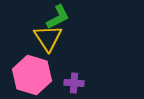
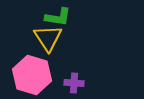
green L-shape: rotated 36 degrees clockwise
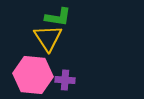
pink hexagon: moved 1 px right; rotated 12 degrees counterclockwise
purple cross: moved 9 px left, 3 px up
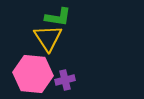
pink hexagon: moved 1 px up
purple cross: rotated 18 degrees counterclockwise
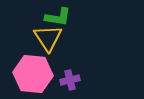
purple cross: moved 5 px right
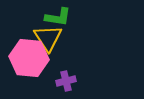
pink hexagon: moved 4 px left, 16 px up
purple cross: moved 4 px left, 1 px down
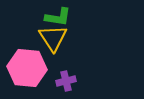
yellow triangle: moved 5 px right
pink hexagon: moved 2 px left, 10 px down
